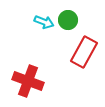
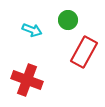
cyan arrow: moved 12 px left, 8 px down
red cross: moved 1 px left, 1 px up
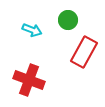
red cross: moved 2 px right
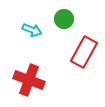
green circle: moved 4 px left, 1 px up
